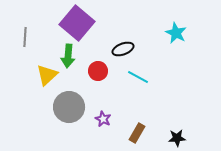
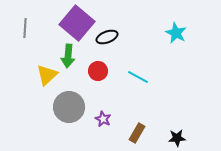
gray line: moved 9 px up
black ellipse: moved 16 px left, 12 px up
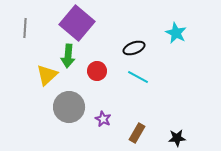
black ellipse: moved 27 px right, 11 px down
red circle: moved 1 px left
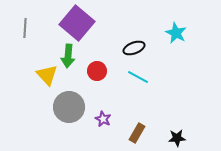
yellow triangle: rotated 30 degrees counterclockwise
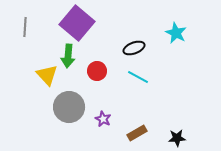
gray line: moved 1 px up
brown rectangle: rotated 30 degrees clockwise
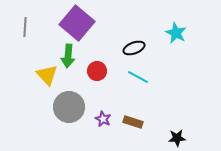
brown rectangle: moved 4 px left, 11 px up; rotated 48 degrees clockwise
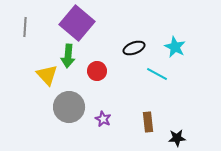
cyan star: moved 1 px left, 14 px down
cyan line: moved 19 px right, 3 px up
brown rectangle: moved 15 px right; rotated 66 degrees clockwise
